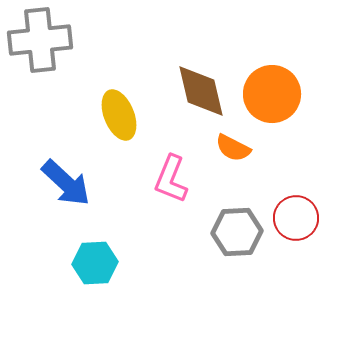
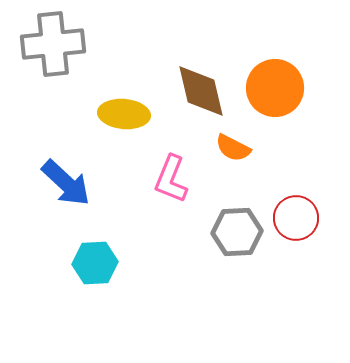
gray cross: moved 13 px right, 4 px down
orange circle: moved 3 px right, 6 px up
yellow ellipse: moved 5 px right, 1 px up; rotated 63 degrees counterclockwise
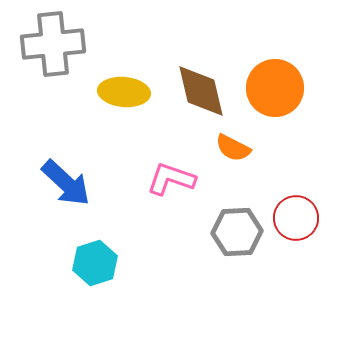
yellow ellipse: moved 22 px up
pink L-shape: rotated 87 degrees clockwise
cyan hexagon: rotated 15 degrees counterclockwise
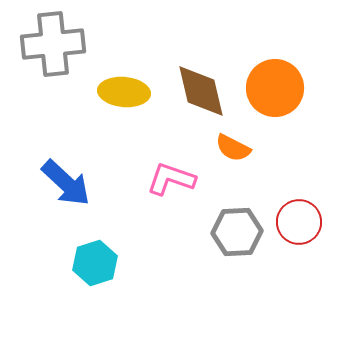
red circle: moved 3 px right, 4 px down
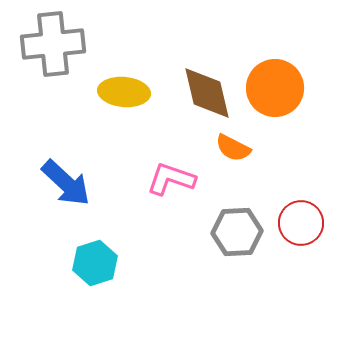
brown diamond: moved 6 px right, 2 px down
red circle: moved 2 px right, 1 px down
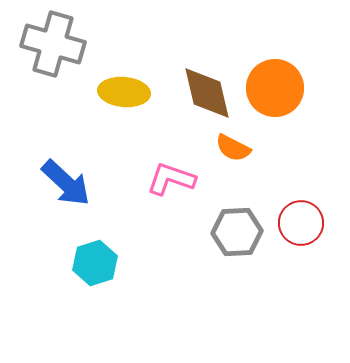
gray cross: rotated 22 degrees clockwise
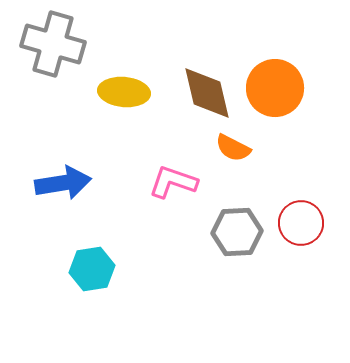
pink L-shape: moved 2 px right, 3 px down
blue arrow: moved 3 px left; rotated 52 degrees counterclockwise
cyan hexagon: moved 3 px left, 6 px down; rotated 9 degrees clockwise
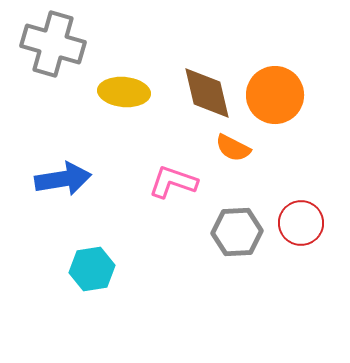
orange circle: moved 7 px down
blue arrow: moved 4 px up
